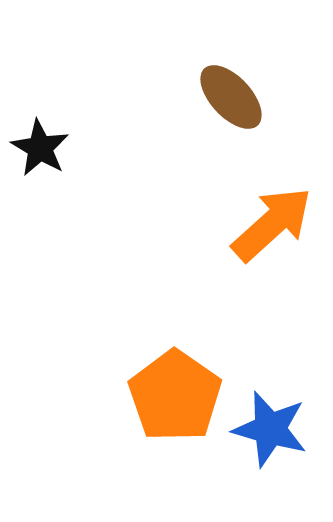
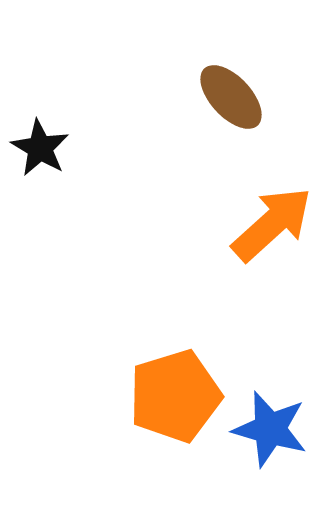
orange pentagon: rotated 20 degrees clockwise
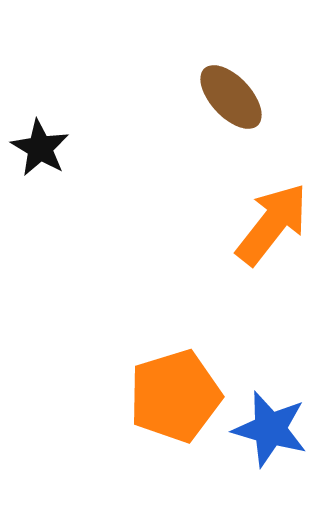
orange arrow: rotated 10 degrees counterclockwise
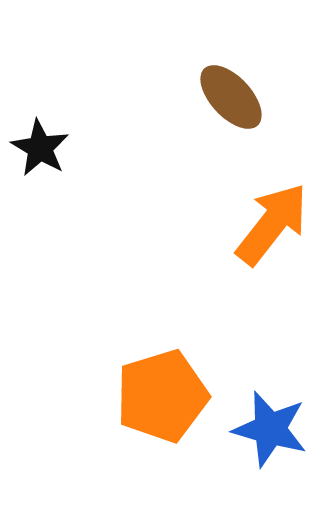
orange pentagon: moved 13 px left
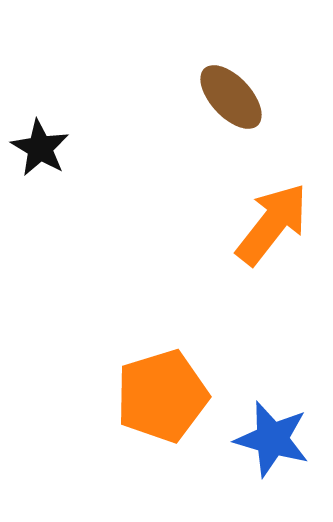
blue star: moved 2 px right, 10 px down
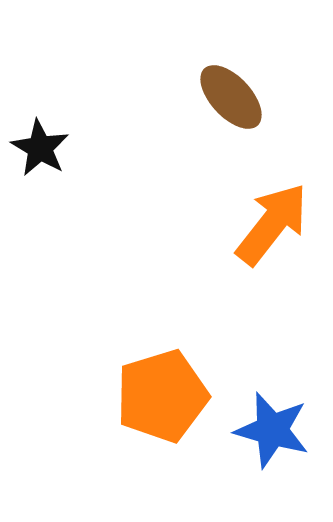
blue star: moved 9 px up
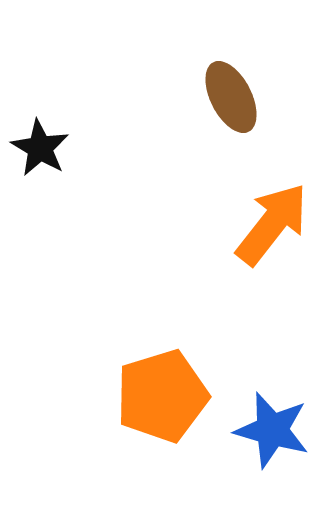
brown ellipse: rotated 16 degrees clockwise
